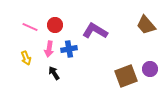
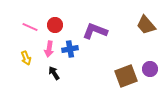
purple L-shape: rotated 10 degrees counterclockwise
blue cross: moved 1 px right
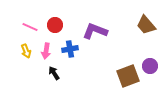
pink arrow: moved 3 px left, 2 px down
yellow arrow: moved 7 px up
purple circle: moved 3 px up
brown square: moved 2 px right
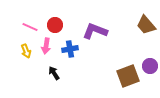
pink arrow: moved 5 px up
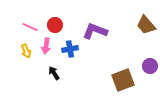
brown square: moved 5 px left, 4 px down
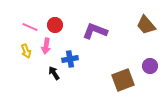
blue cross: moved 10 px down
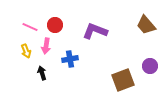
black arrow: moved 12 px left; rotated 16 degrees clockwise
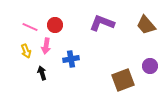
purple L-shape: moved 7 px right, 8 px up
blue cross: moved 1 px right
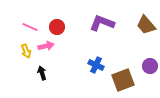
red circle: moved 2 px right, 2 px down
pink arrow: rotated 112 degrees counterclockwise
blue cross: moved 25 px right, 6 px down; rotated 35 degrees clockwise
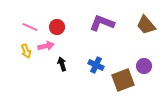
purple circle: moved 6 px left
black arrow: moved 20 px right, 9 px up
